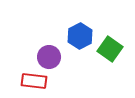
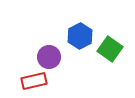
red rectangle: rotated 20 degrees counterclockwise
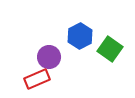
red rectangle: moved 3 px right, 2 px up; rotated 10 degrees counterclockwise
